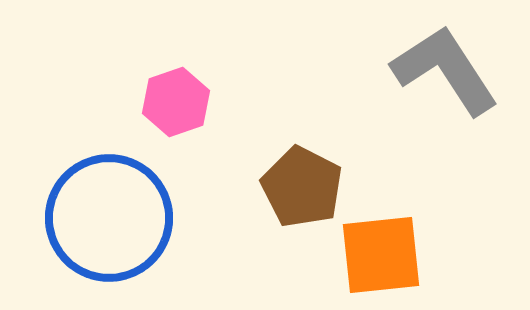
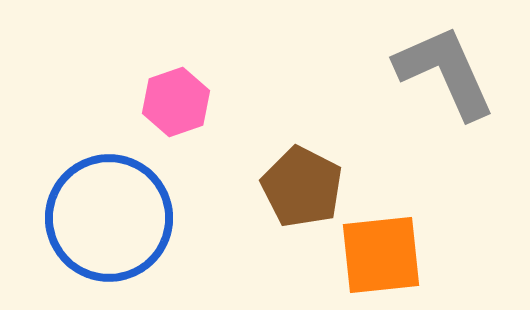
gray L-shape: moved 2 px down; rotated 9 degrees clockwise
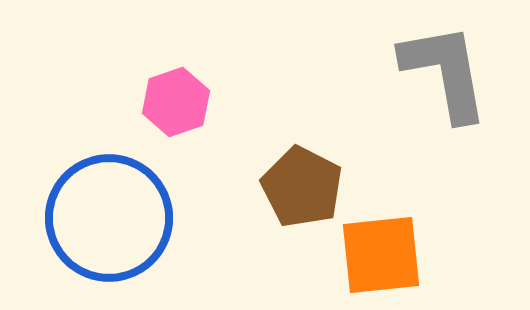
gray L-shape: rotated 14 degrees clockwise
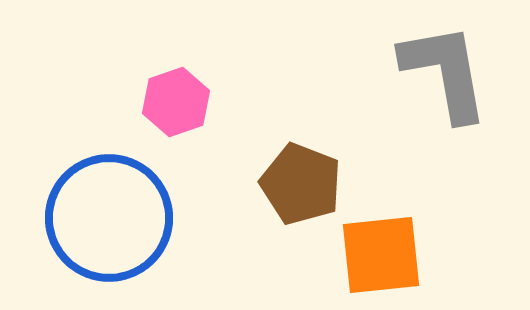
brown pentagon: moved 1 px left, 3 px up; rotated 6 degrees counterclockwise
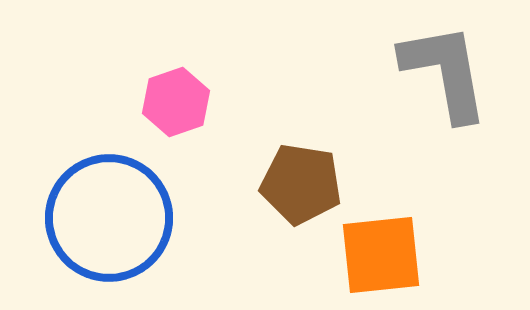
brown pentagon: rotated 12 degrees counterclockwise
